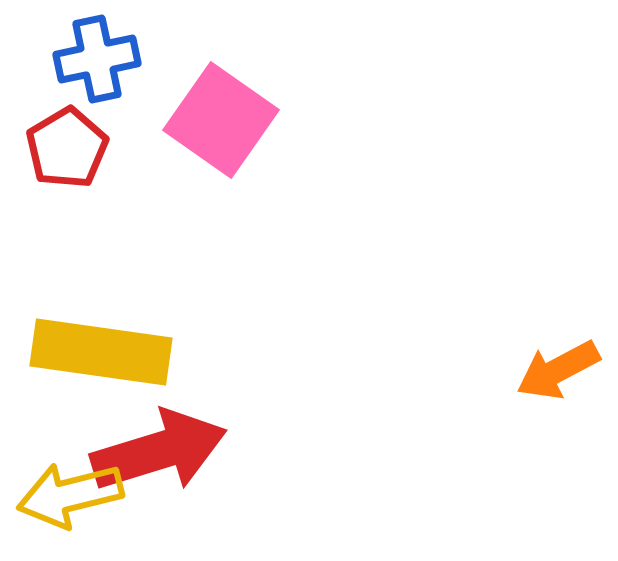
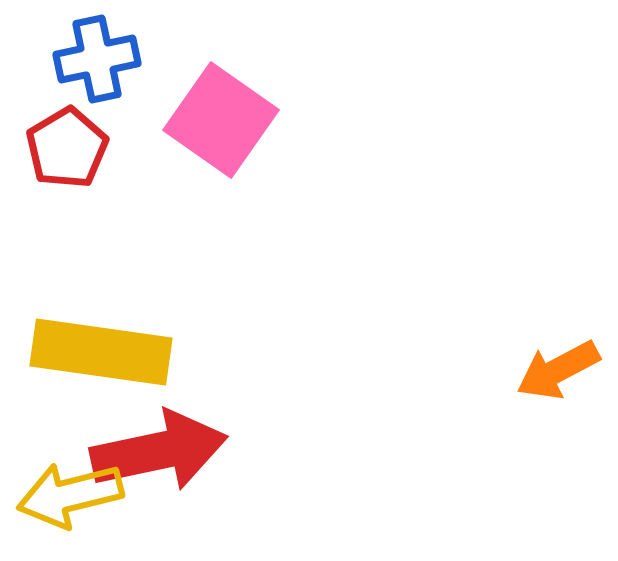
red arrow: rotated 5 degrees clockwise
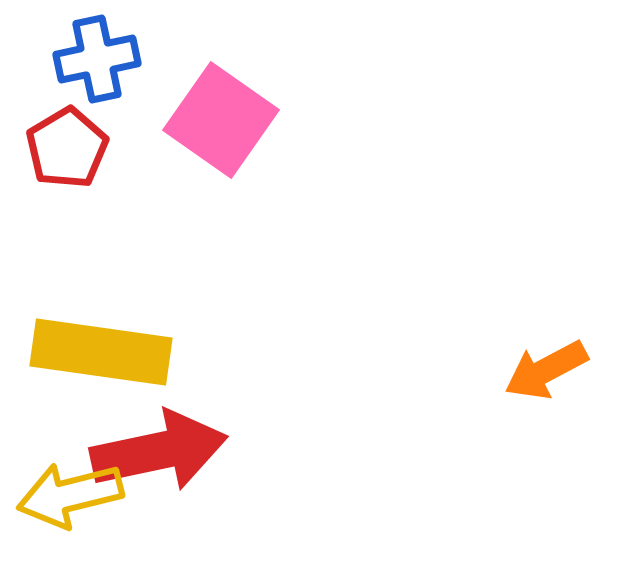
orange arrow: moved 12 px left
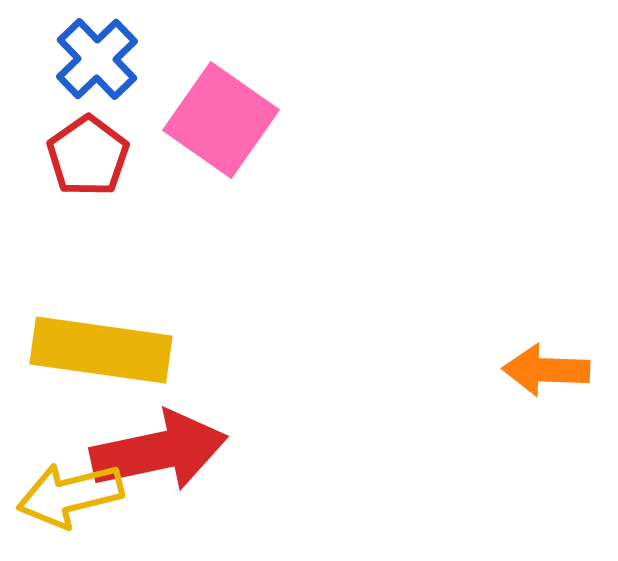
blue cross: rotated 32 degrees counterclockwise
red pentagon: moved 21 px right, 8 px down; rotated 4 degrees counterclockwise
yellow rectangle: moved 2 px up
orange arrow: rotated 30 degrees clockwise
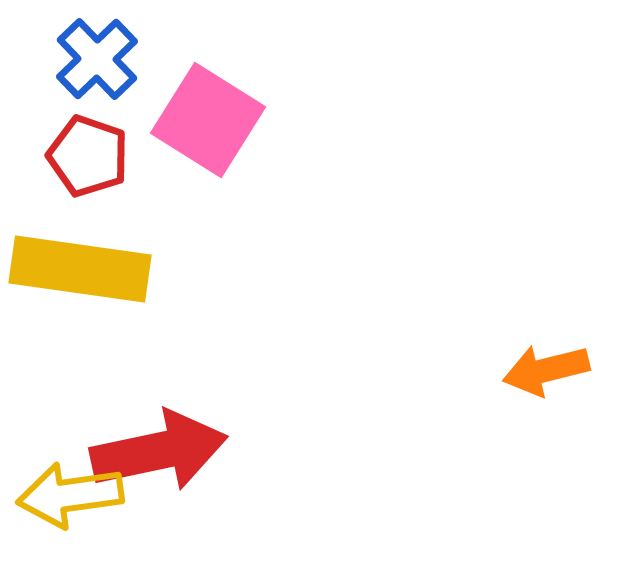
pink square: moved 13 px left; rotated 3 degrees counterclockwise
red pentagon: rotated 18 degrees counterclockwise
yellow rectangle: moved 21 px left, 81 px up
orange arrow: rotated 16 degrees counterclockwise
yellow arrow: rotated 6 degrees clockwise
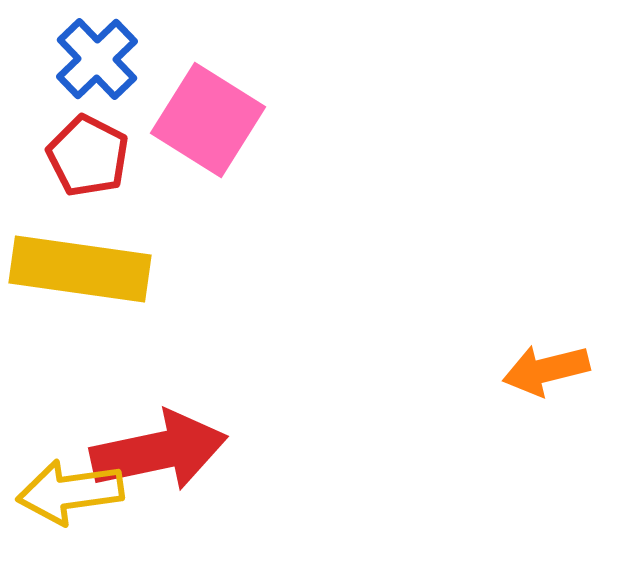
red pentagon: rotated 8 degrees clockwise
yellow arrow: moved 3 px up
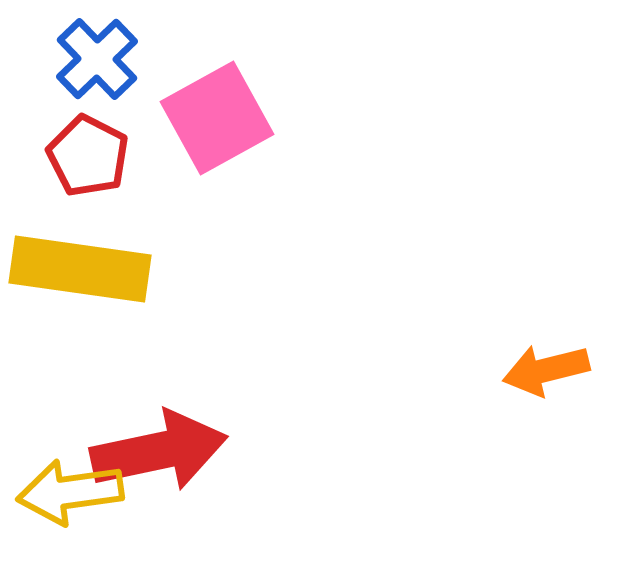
pink square: moved 9 px right, 2 px up; rotated 29 degrees clockwise
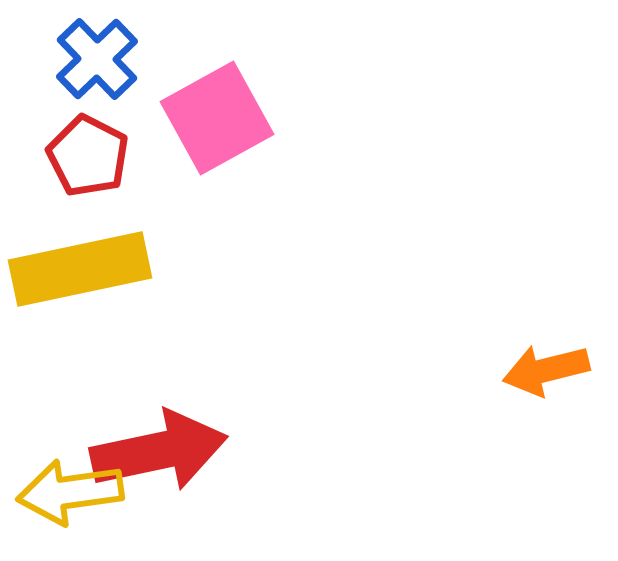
yellow rectangle: rotated 20 degrees counterclockwise
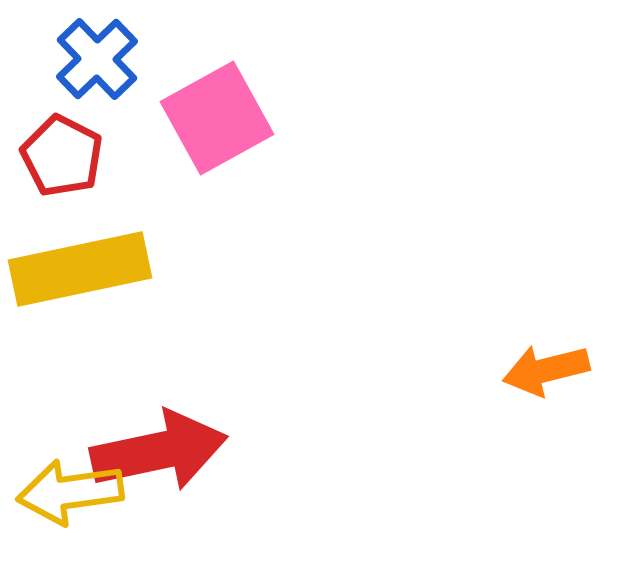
red pentagon: moved 26 px left
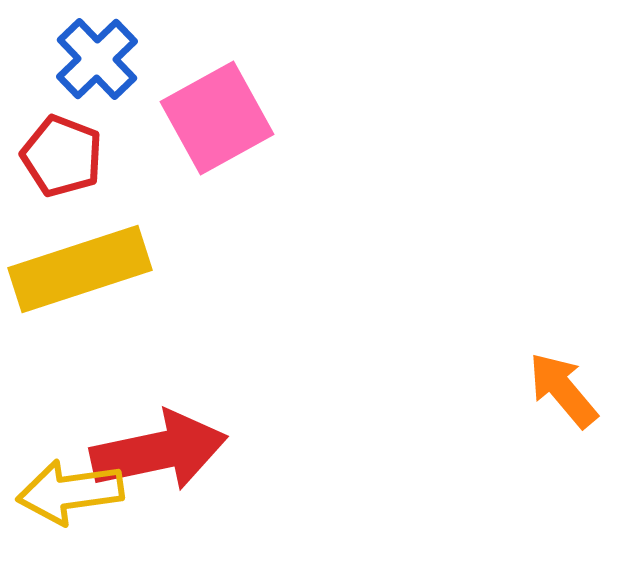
red pentagon: rotated 6 degrees counterclockwise
yellow rectangle: rotated 6 degrees counterclockwise
orange arrow: moved 17 px right, 20 px down; rotated 64 degrees clockwise
